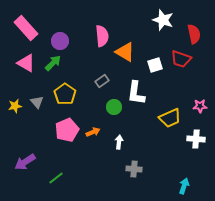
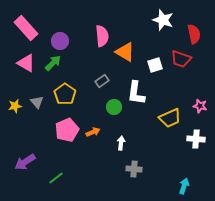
pink star: rotated 16 degrees clockwise
white arrow: moved 2 px right, 1 px down
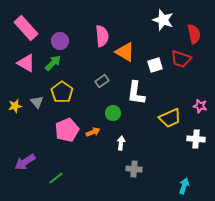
yellow pentagon: moved 3 px left, 2 px up
green circle: moved 1 px left, 6 px down
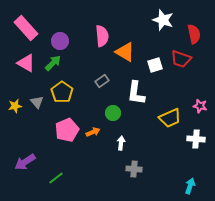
cyan arrow: moved 6 px right
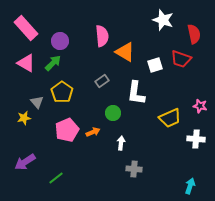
yellow star: moved 9 px right, 12 px down
